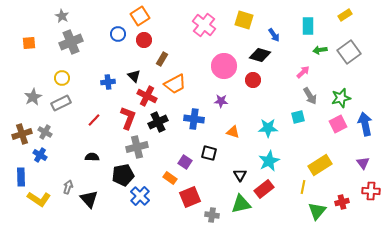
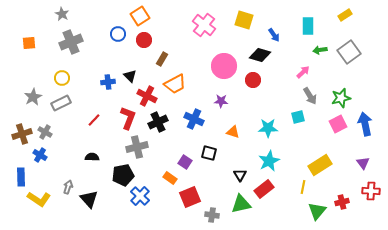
gray star at (62, 16): moved 2 px up
black triangle at (134, 76): moved 4 px left
blue cross at (194, 119): rotated 18 degrees clockwise
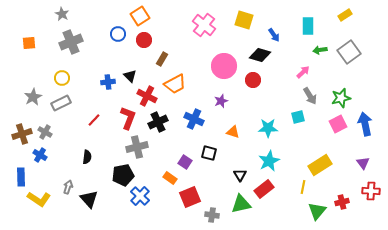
purple star at (221, 101): rotated 24 degrees counterclockwise
black semicircle at (92, 157): moved 5 px left; rotated 96 degrees clockwise
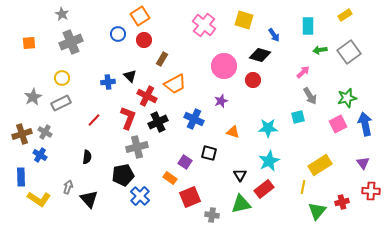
green star at (341, 98): moved 6 px right
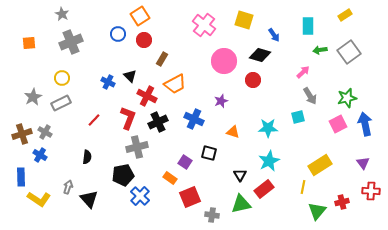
pink circle at (224, 66): moved 5 px up
blue cross at (108, 82): rotated 32 degrees clockwise
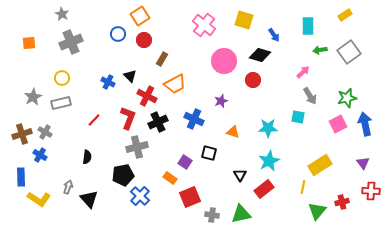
gray rectangle at (61, 103): rotated 12 degrees clockwise
cyan square at (298, 117): rotated 24 degrees clockwise
green triangle at (241, 204): moved 10 px down
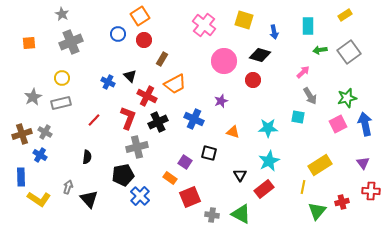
blue arrow at (274, 35): moved 3 px up; rotated 24 degrees clockwise
green triangle at (241, 214): rotated 40 degrees clockwise
